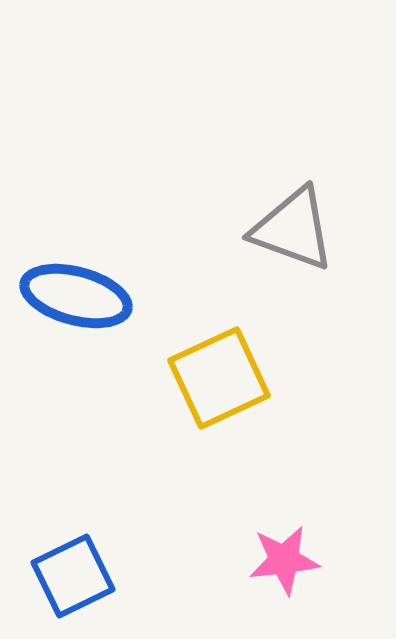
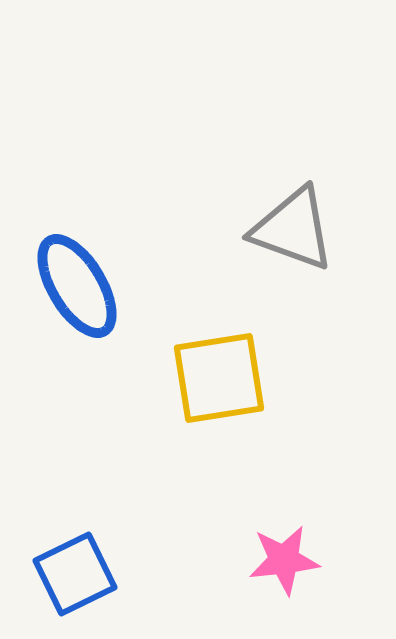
blue ellipse: moved 1 px right, 10 px up; rotated 44 degrees clockwise
yellow square: rotated 16 degrees clockwise
blue square: moved 2 px right, 2 px up
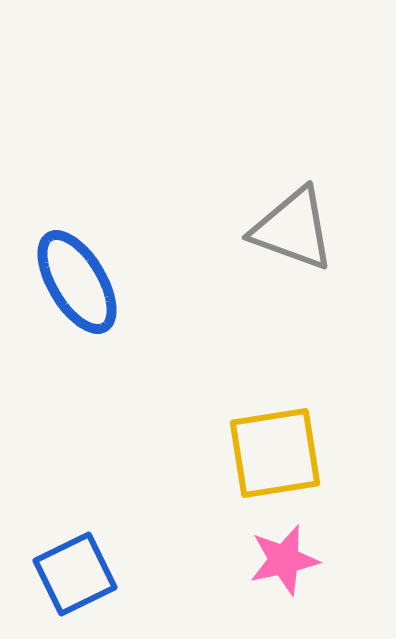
blue ellipse: moved 4 px up
yellow square: moved 56 px right, 75 px down
pink star: rotated 6 degrees counterclockwise
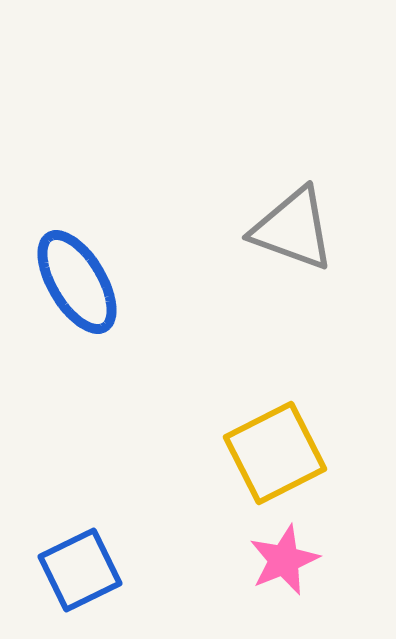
yellow square: rotated 18 degrees counterclockwise
pink star: rotated 10 degrees counterclockwise
blue square: moved 5 px right, 4 px up
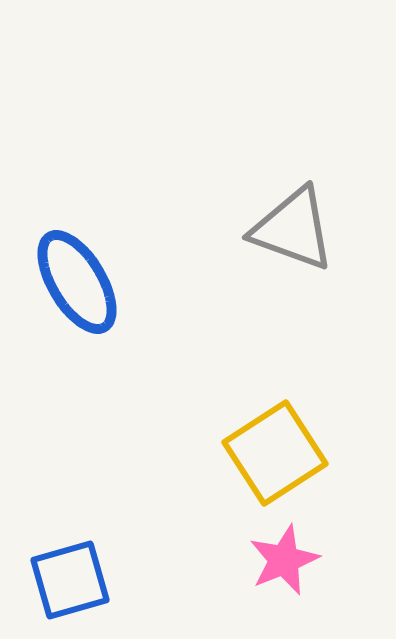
yellow square: rotated 6 degrees counterclockwise
blue square: moved 10 px left, 10 px down; rotated 10 degrees clockwise
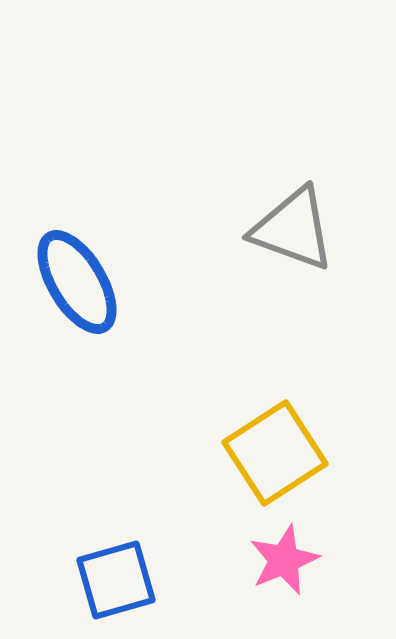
blue square: moved 46 px right
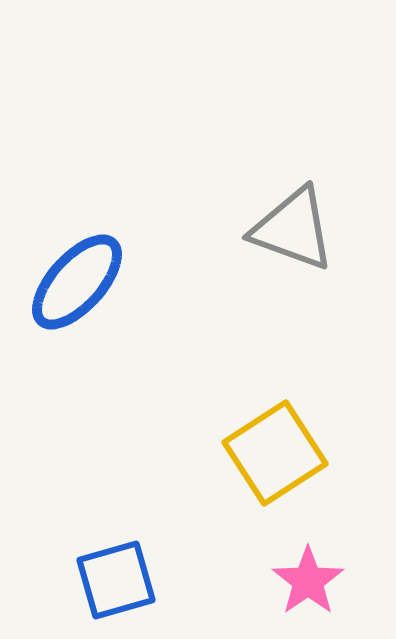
blue ellipse: rotated 73 degrees clockwise
pink star: moved 24 px right, 21 px down; rotated 12 degrees counterclockwise
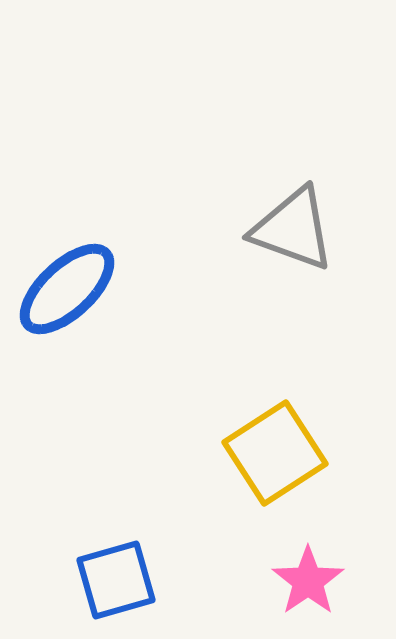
blue ellipse: moved 10 px left, 7 px down; rotated 5 degrees clockwise
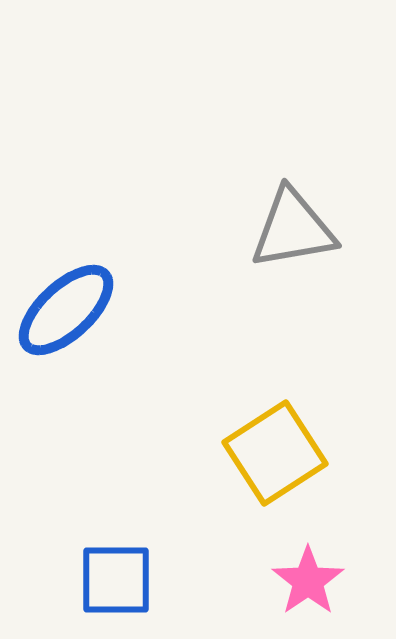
gray triangle: rotated 30 degrees counterclockwise
blue ellipse: moved 1 px left, 21 px down
blue square: rotated 16 degrees clockwise
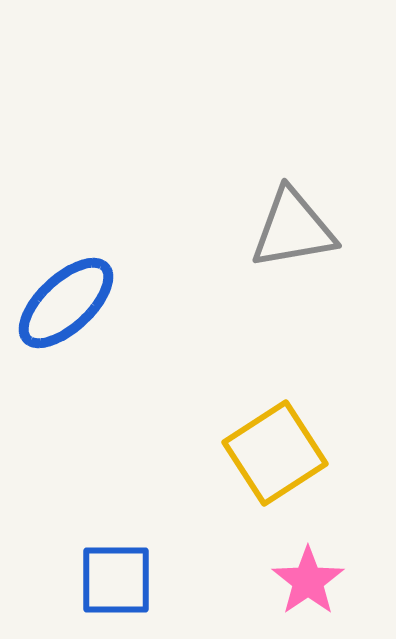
blue ellipse: moved 7 px up
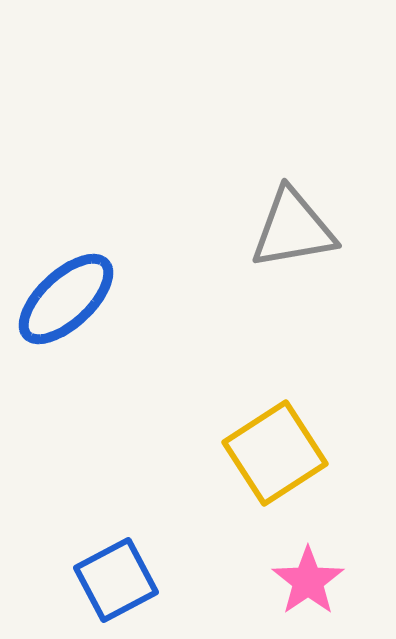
blue ellipse: moved 4 px up
blue square: rotated 28 degrees counterclockwise
